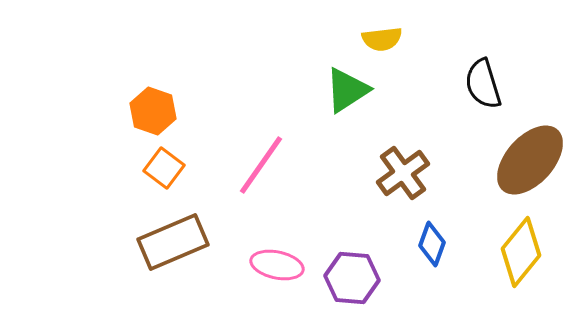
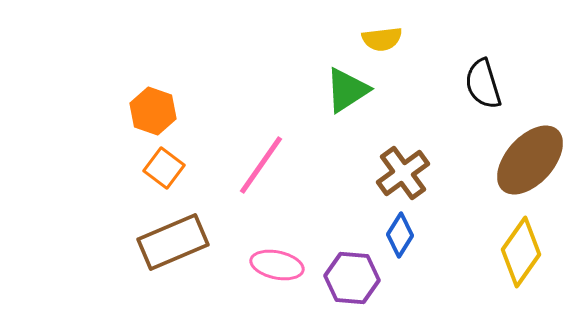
blue diamond: moved 32 px left, 9 px up; rotated 12 degrees clockwise
yellow diamond: rotated 4 degrees counterclockwise
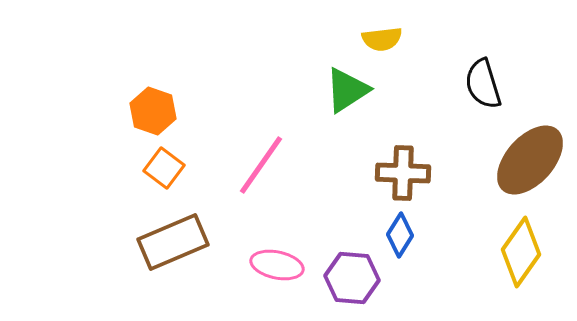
brown cross: rotated 38 degrees clockwise
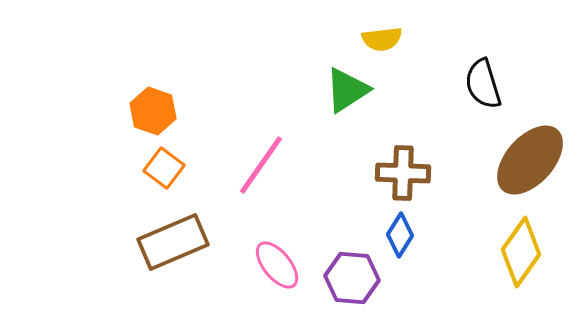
pink ellipse: rotated 39 degrees clockwise
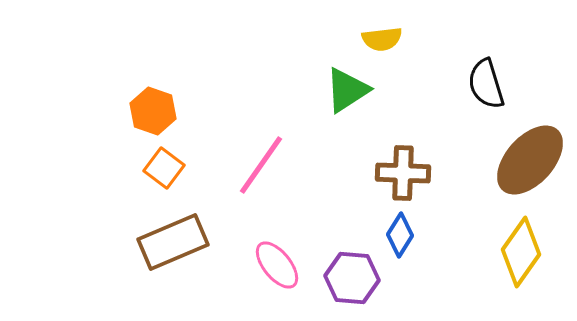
black semicircle: moved 3 px right
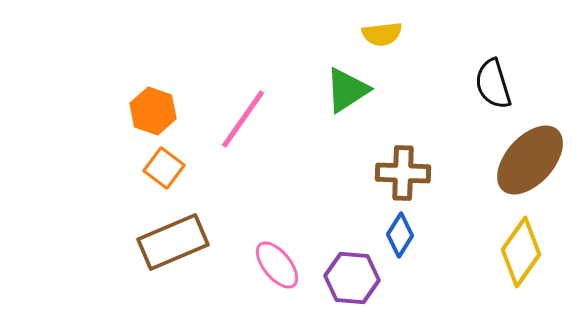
yellow semicircle: moved 5 px up
black semicircle: moved 7 px right
pink line: moved 18 px left, 46 px up
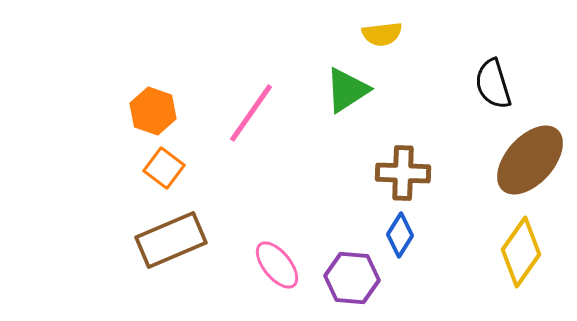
pink line: moved 8 px right, 6 px up
brown rectangle: moved 2 px left, 2 px up
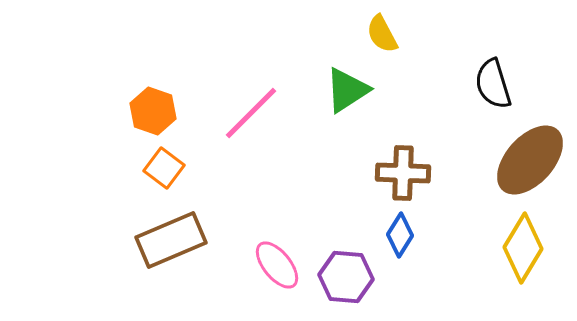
yellow semicircle: rotated 69 degrees clockwise
pink line: rotated 10 degrees clockwise
yellow diamond: moved 2 px right, 4 px up; rotated 4 degrees counterclockwise
purple hexagon: moved 6 px left, 1 px up
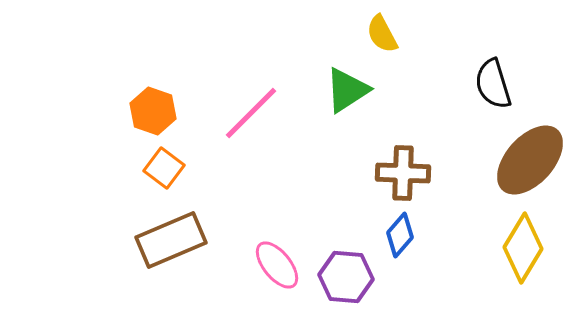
blue diamond: rotated 9 degrees clockwise
